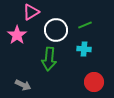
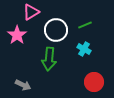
cyan cross: rotated 24 degrees clockwise
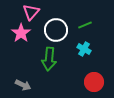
pink triangle: rotated 18 degrees counterclockwise
pink star: moved 4 px right, 2 px up
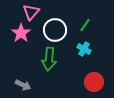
green line: rotated 32 degrees counterclockwise
white circle: moved 1 px left
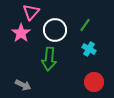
cyan cross: moved 5 px right
